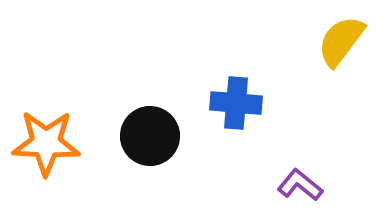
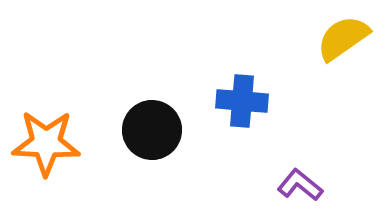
yellow semicircle: moved 2 px right, 3 px up; rotated 18 degrees clockwise
blue cross: moved 6 px right, 2 px up
black circle: moved 2 px right, 6 px up
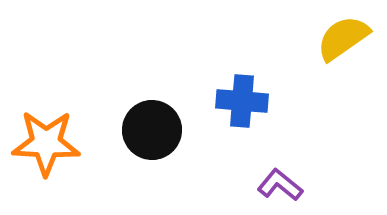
purple L-shape: moved 20 px left
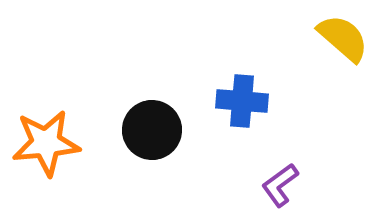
yellow semicircle: rotated 76 degrees clockwise
orange star: rotated 8 degrees counterclockwise
purple L-shape: rotated 75 degrees counterclockwise
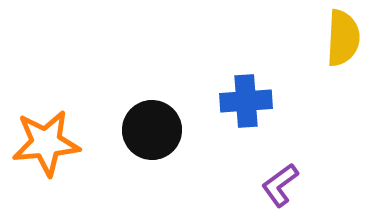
yellow semicircle: rotated 52 degrees clockwise
blue cross: moved 4 px right; rotated 9 degrees counterclockwise
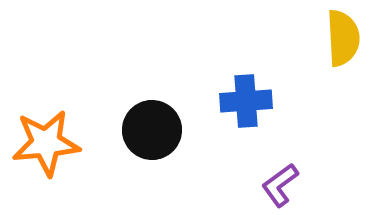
yellow semicircle: rotated 6 degrees counterclockwise
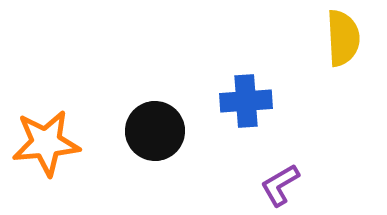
black circle: moved 3 px right, 1 px down
purple L-shape: rotated 6 degrees clockwise
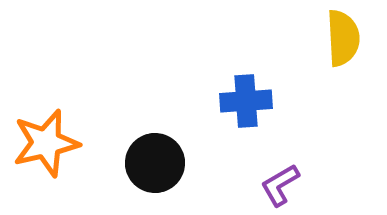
black circle: moved 32 px down
orange star: rotated 8 degrees counterclockwise
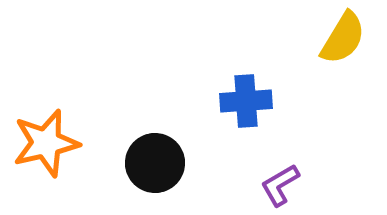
yellow semicircle: rotated 34 degrees clockwise
